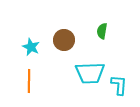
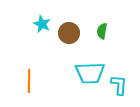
brown circle: moved 5 px right, 7 px up
cyan star: moved 11 px right, 23 px up
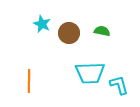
green semicircle: rotated 91 degrees clockwise
cyan L-shape: rotated 20 degrees counterclockwise
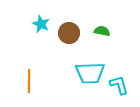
cyan star: moved 1 px left
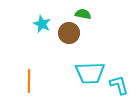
cyan star: moved 1 px right
green semicircle: moved 19 px left, 17 px up
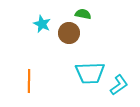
cyan L-shape: rotated 70 degrees clockwise
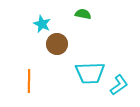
brown circle: moved 12 px left, 11 px down
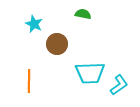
cyan star: moved 8 px left
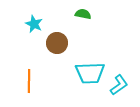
brown circle: moved 1 px up
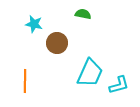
cyan star: rotated 12 degrees counterclockwise
cyan trapezoid: rotated 64 degrees counterclockwise
orange line: moved 4 px left
cyan L-shape: rotated 20 degrees clockwise
